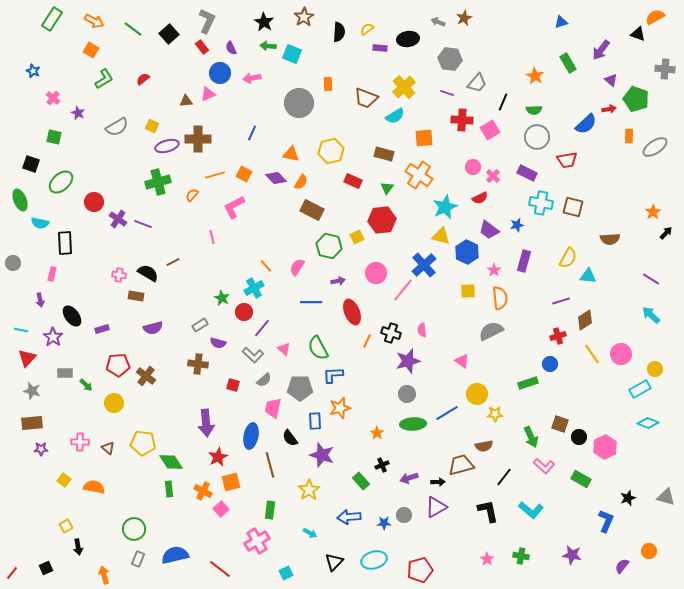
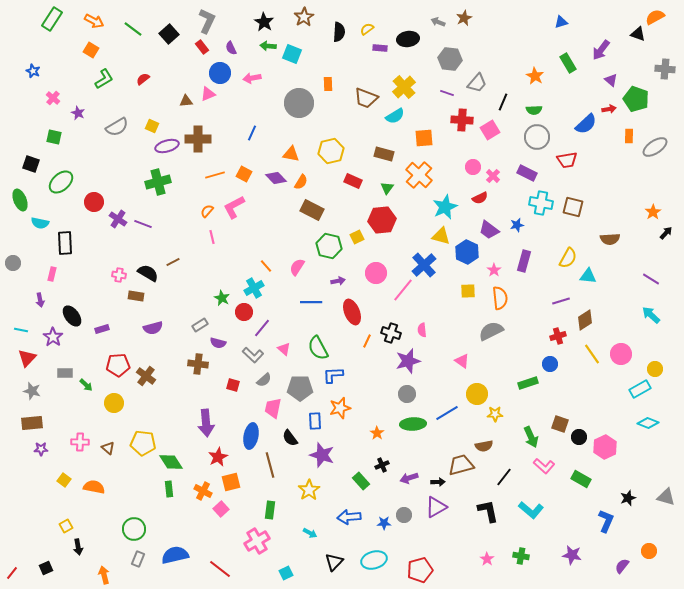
orange cross at (419, 175): rotated 8 degrees clockwise
orange semicircle at (192, 195): moved 15 px right, 16 px down
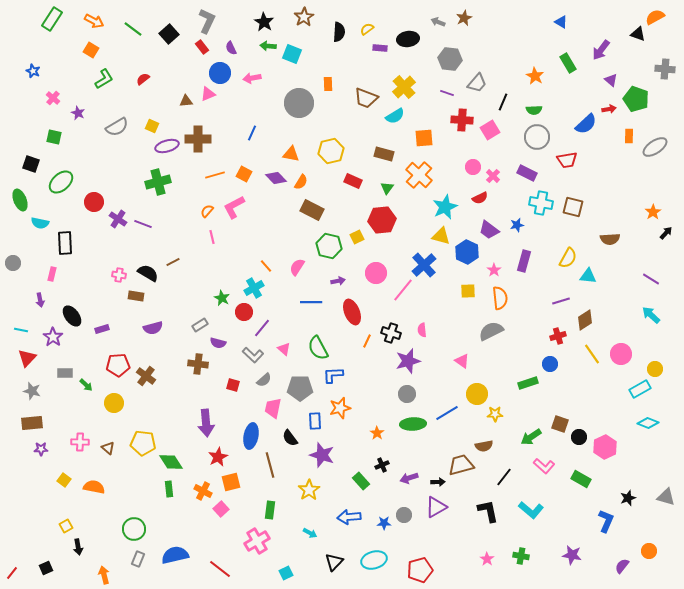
blue triangle at (561, 22): rotated 48 degrees clockwise
green arrow at (531, 437): rotated 80 degrees clockwise
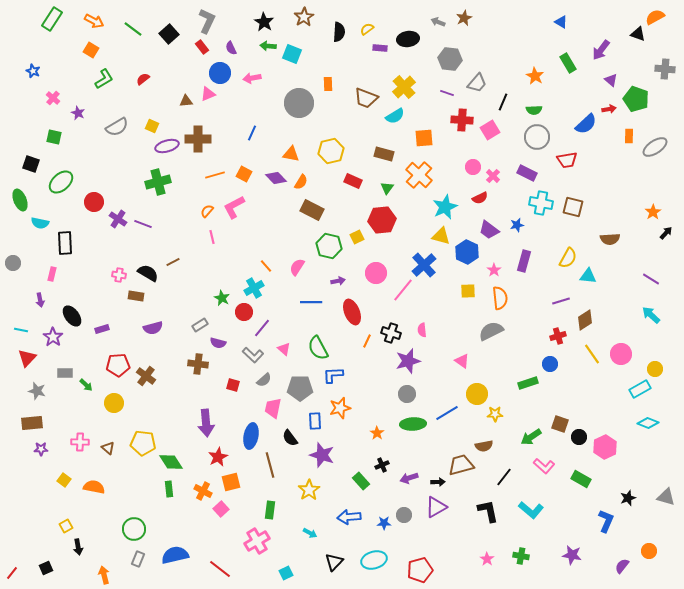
gray star at (32, 391): moved 5 px right
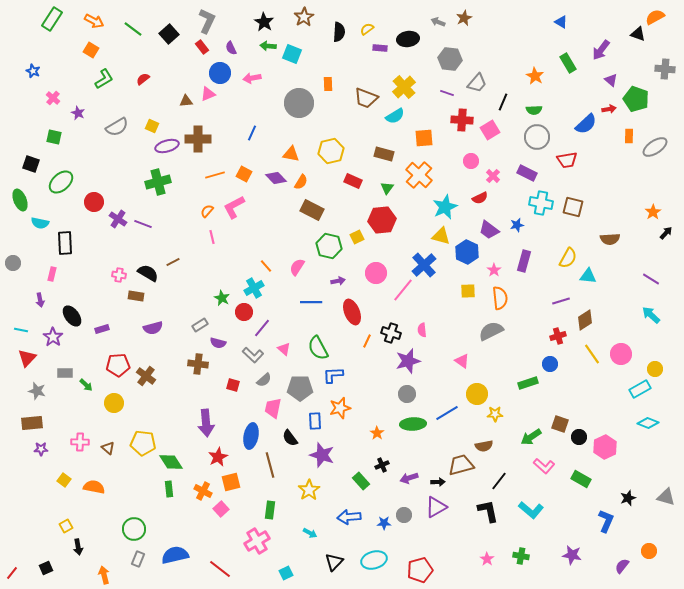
pink circle at (473, 167): moved 2 px left, 6 px up
black line at (504, 477): moved 5 px left, 4 px down
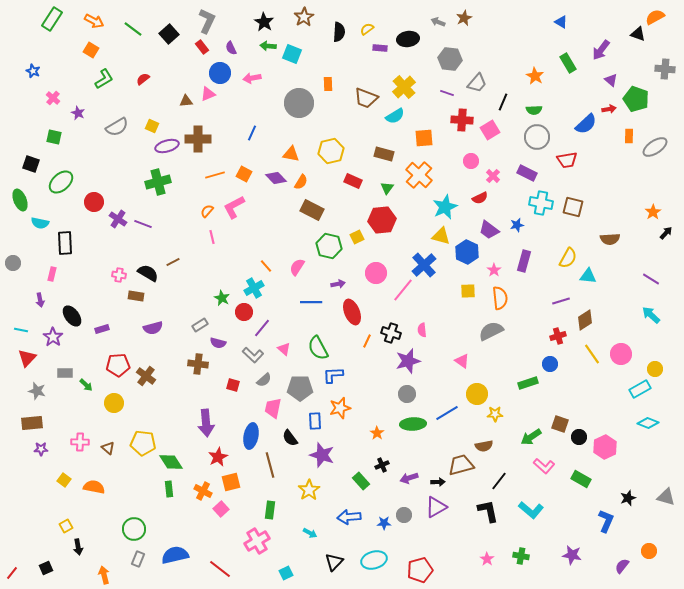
purple arrow at (338, 281): moved 3 px down
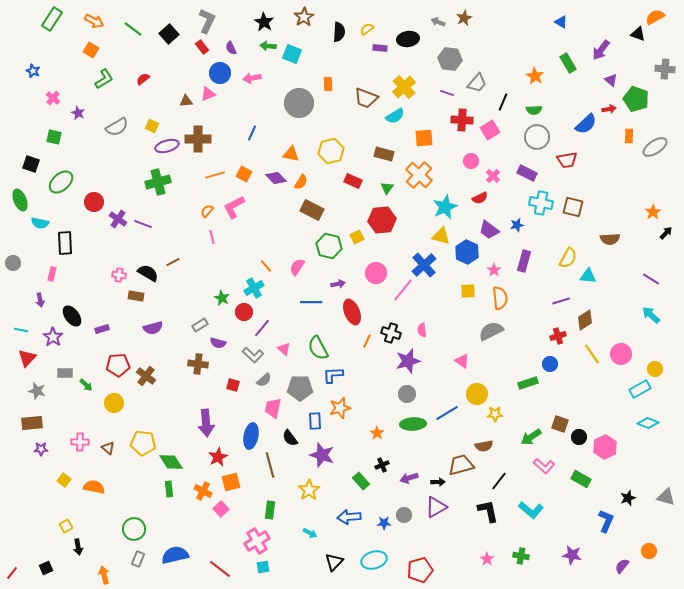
cyan square at (286, 573): moved 23 px left, 6 px up; rotated 16 degrees clockwise
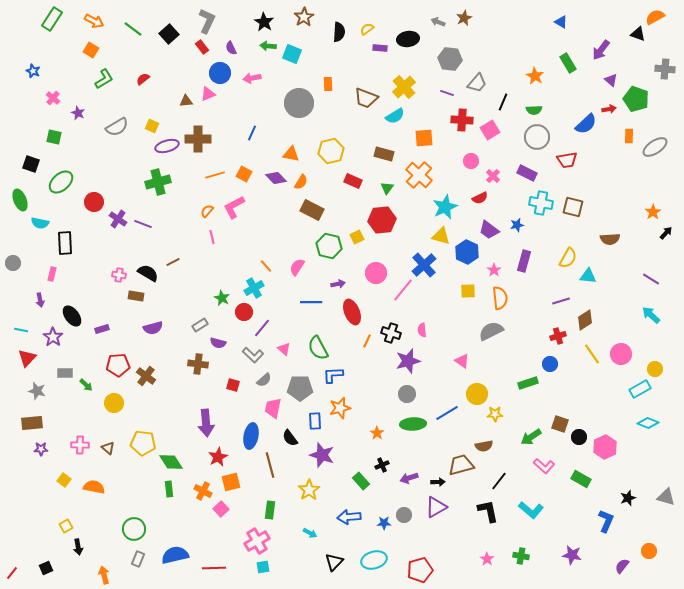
pink cross at (80, 442): moved 3 px down
red line at (220, 569): moved 6 px left, 1 px up; rotated 40 degrees counterclockwise
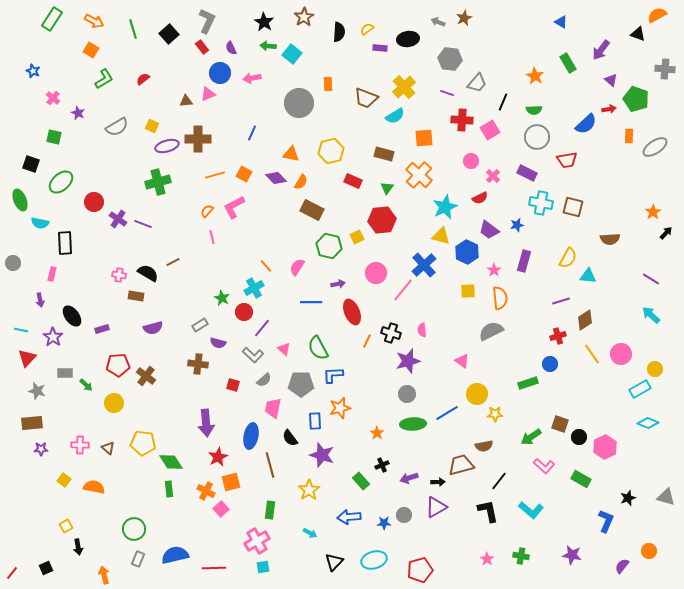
orange semicircle at (655, 17): moved 2 px right, 2 px up
green line at (133, 29): rotated 36 degrees clockwise
cyan square at (292, 54): rotated 18 degrees clockwise
gray pentagon at (300, 388): moved 1 px right, 4 px up
orange cross at (203, 491): moved 3 px right
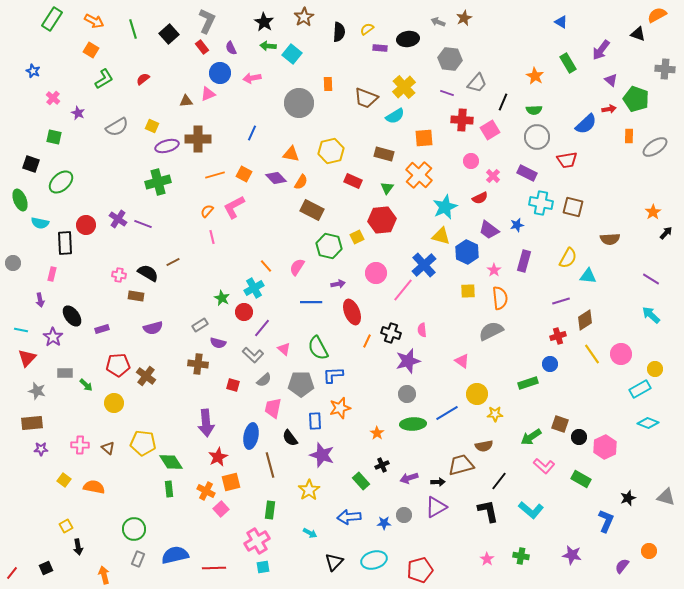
red circle at (94, 202): moved 8 px left, 23 px down
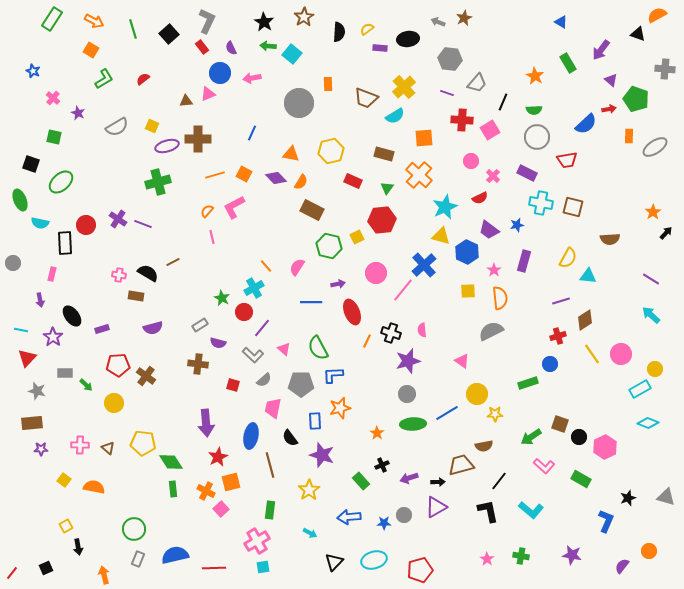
green rectangle at (169, 489): moved 4 px right
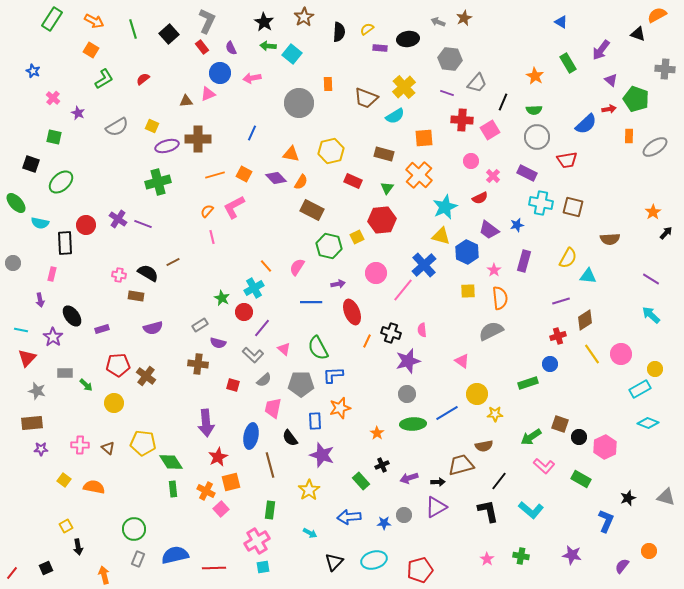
green ellipse at (20, 200): moved 4 px left, 3 px down; rotated 20 degrees counterclockwise
